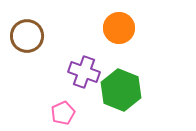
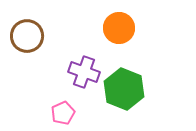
green hexagon: moved 3 px right, 1 px up
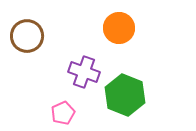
green hexagon: moved 1 px right, 6 px down
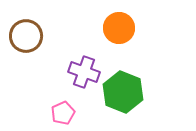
brown circle: moved 1 px left
green hexagon: moved 2 px left, 3 px up
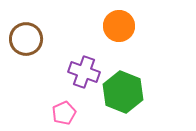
orange circle: moved 2 px up
brown circle: moved 3 px down
pink pentagon: moved 1 px right
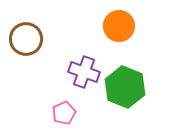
green hexagon: moved 2 px right, 5 px up
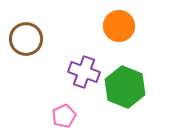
pink pentagon: moved 3 px down
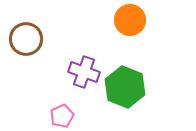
orange circle: moved 11 px right, 6 px up
pink pentagon: moved 2 px left
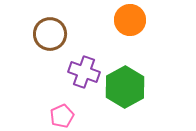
brown circle: moved 24 px right, 5 px up
green hexagon: rotated 9 degrees clockwise
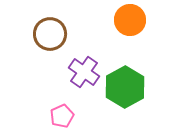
purple cross: rotated 16 degrees clockwise
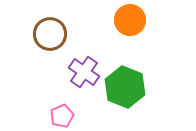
green hexagon: rotated 9 degrees counterclockwise
